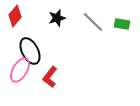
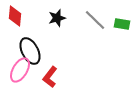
red diamond: rotated 35 degrees counterclockwise
gray line: moved 2 px right, 2 px up
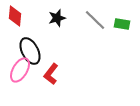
red L-shape: moved 1 px right, 3 px up
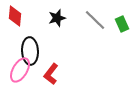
green rectangle: rotated 56 degrees clockwise
black ellipse: rotated 24 degrees clockwise
